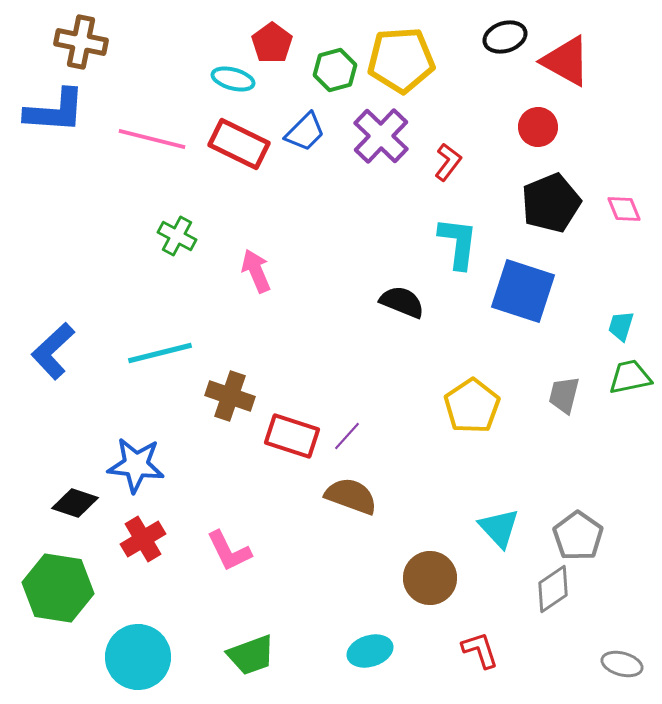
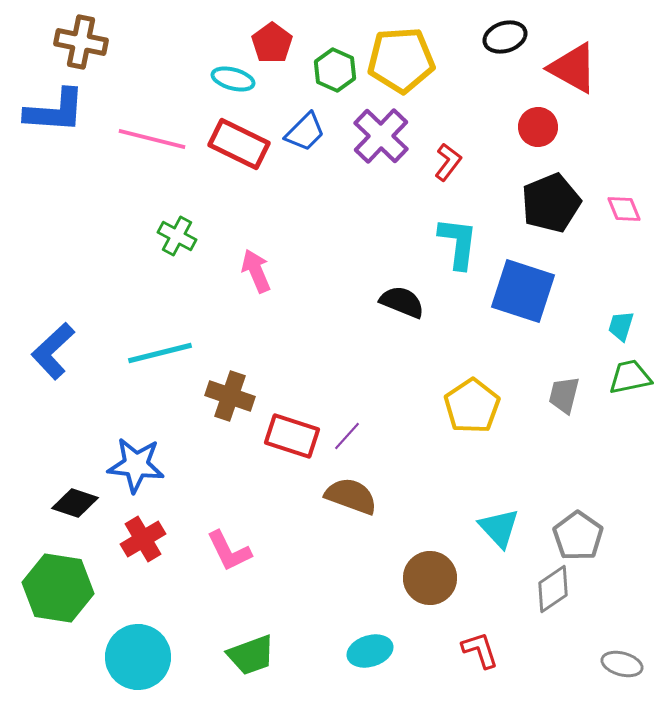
red triangle at (566, 61): moved 7 px right, 7 px down
green hexagon at (335, 70): rotated 21 degrees counterclockwise
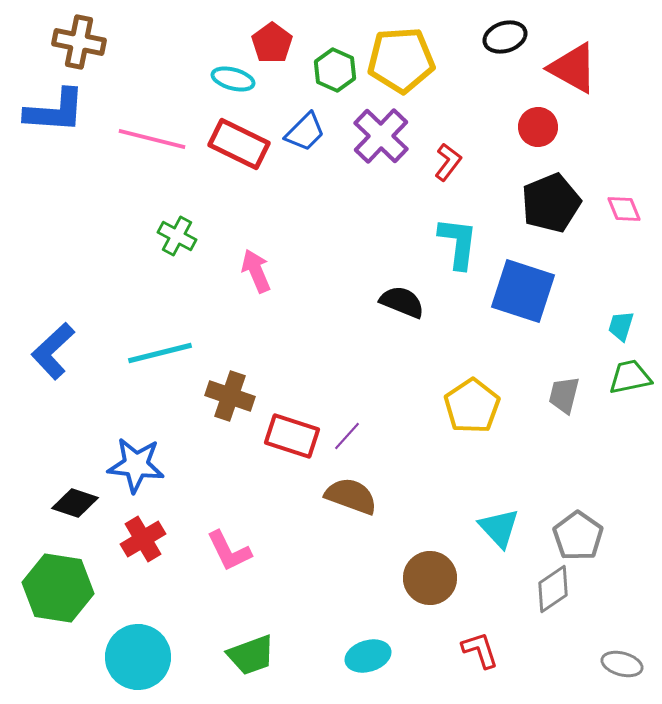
brown cross at (81, 42): moved 2 px left
cyan ellipse at (370, 651): moved 2 px left, 5 px down
